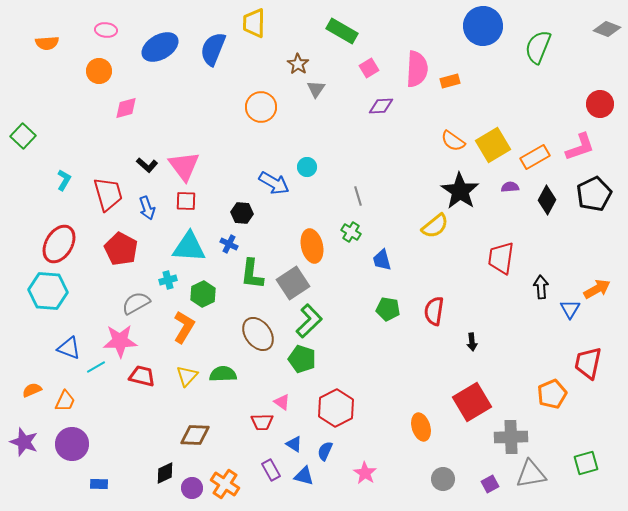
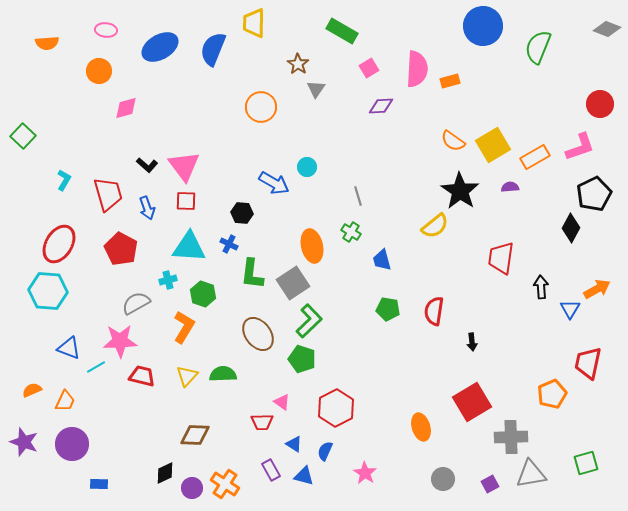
black diamond at (547, 200): moved 24 px right, 28 px down
green hexagon at (203, 294): rotated 15 degrees counterclockwise
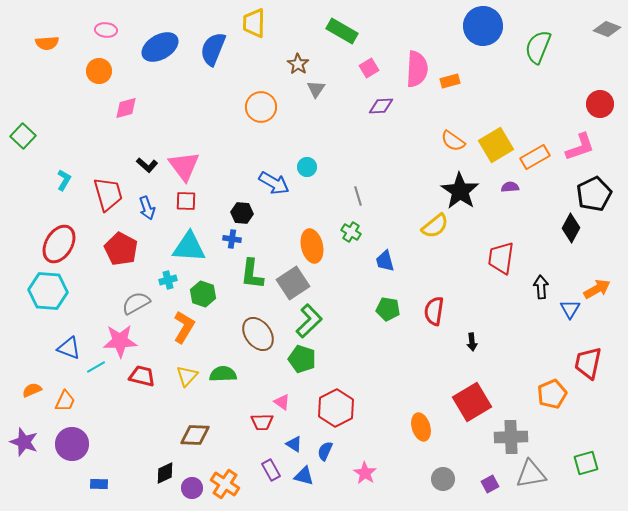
yellow square at (493, 145): moved 3 px right
blue cross at (229, 244): moved 3 px right, 5 px up; rotated 18 degrees counterclockwise
blue trapezoid at (382, 260): moved 3 px right, 1 px down
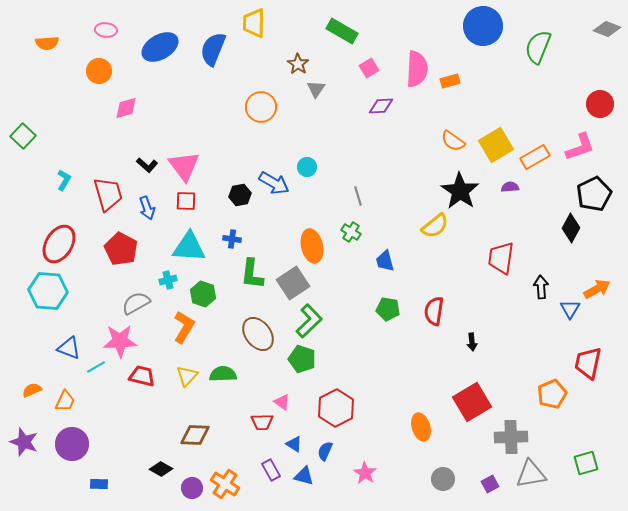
black hexagon at (242, 213): moved 2 px left, 18 px up; rotated 15 degrees counterclockwise
black diamond at (165, 473): moved 4 px left, 4 px up; rotated 55 degrees clockwise
